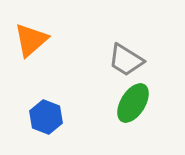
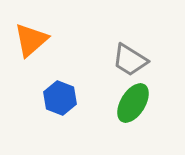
gray trapezoid: moved 4 px right
blue hexagon: moved 14 px right, 19 px up
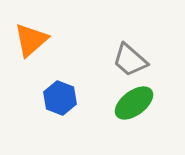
gray trapezoid: rotated 9 degrees clockwise
green ellipse: moved 1 px right; rotated 21 degrees clockwise
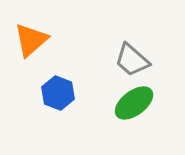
gray trapezoid: moved 2 px right
blue hexagon: moved 2 px left, 5 px up
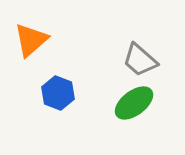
gray trapezoid: moved 8 px right
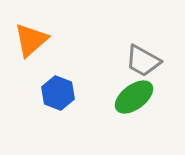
gray trapezoid: moved 3 px right, 1 px down; rotated 12 degrees counterclockwise
green ellipse: moved 6 px up
